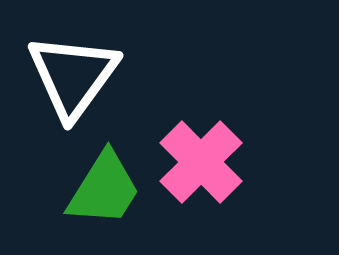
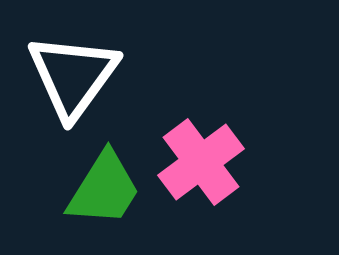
pink cross: rotated 8 degrees clockwise
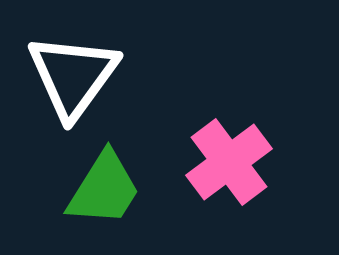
pink cross: moved 28 px right
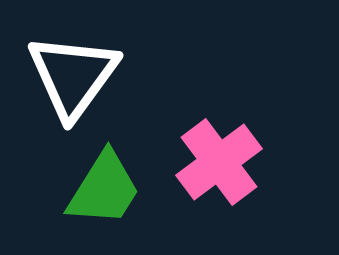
pink cross: moved 10 px left
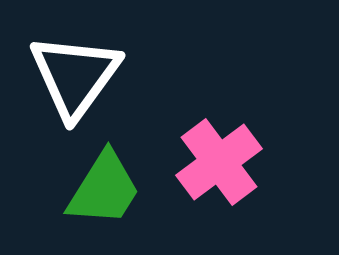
white triangle: moved 2 px right
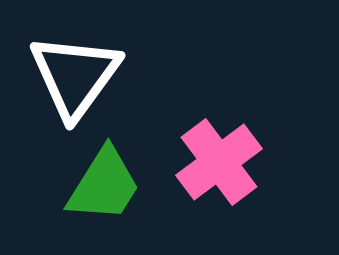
green trapezoid: moved 4 px up
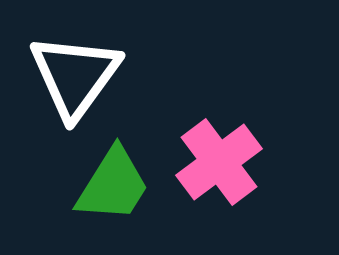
green trapezoid: moved 9 px right
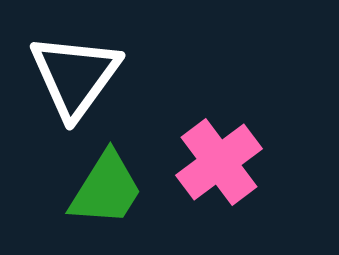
green trapezoid: moved 7 px left, 4 px down
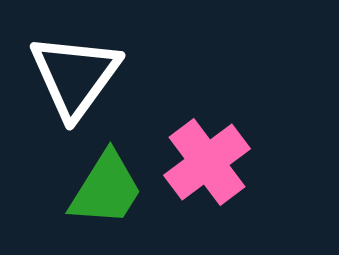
pink cross: moved 12 px left
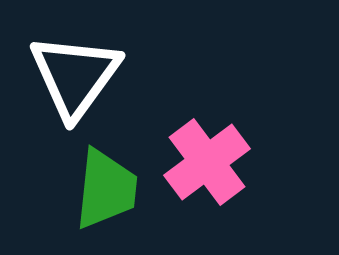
green trapezoid: rotated 26 degrees counterclockwise
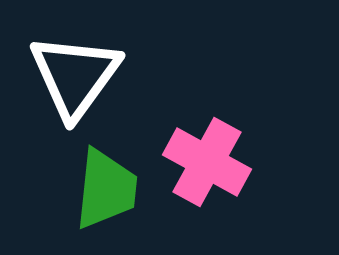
pink cross: rotated 24 degrees counterclockwise
